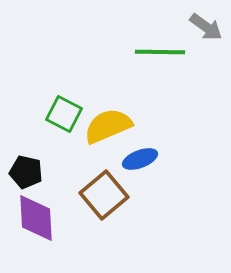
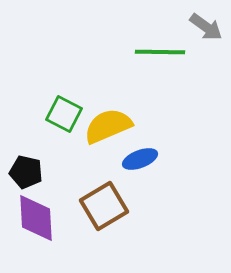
brown square: moved 11 px down; rotated 9 degrees clockwise
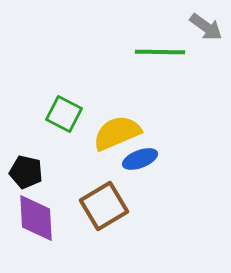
yellow semicircle: moved 9 px right, 7 px down
